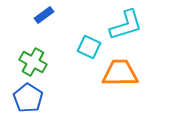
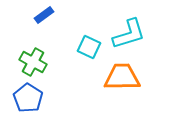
cyan L-shape: moved 3 px right, 9 px down
orange trapezoid: moved 2 px right, 4 px down
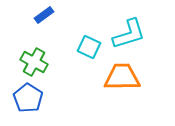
green cross: moved 1 px right
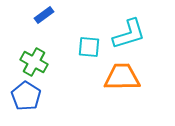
cyan square: rotated 20 degrees counterclockwise
blue pentagon: moved 2 px left, 2 px up
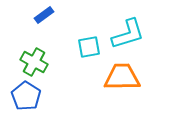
cyan L-shape: moved 1 px left
cyan square: rotated 15 degrees counterclockwise
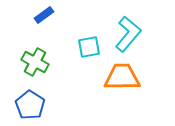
cyan L-shape: rotated 33 degrees counterclockwise
green cross: moved 1 px right
blue pentagon: moved 4 px right, 9 px down
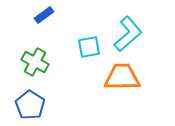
cyan L-shape: rotated 9 degrees clockwise
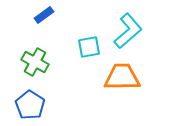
cyan L-shape: moved 3 px up
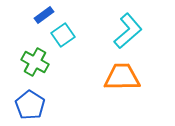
cyan square: moved 26 px left, 12 px up; rotated 25 degrees counterclockwise
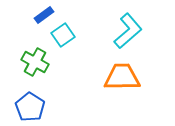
blue pentagon: moved 2 px down
